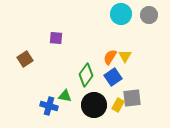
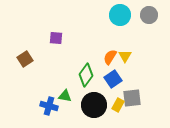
cyan circle: moved 1 px left, 1 px down
blue square: moved 2 px down
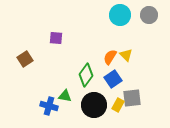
yellow triangle: moved 1 px right, 1 px up; rotated 16 degrees counterclockwise
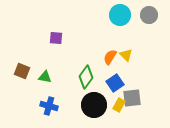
brown square: moved 3 px left, 12 px down; rotated 35 degrees counterclockwise
green diamond: moved 2 px down
blue square: moved 2 px right, 4 px down
green triangle: moved 20 px left, 19 px up
yellow rectangle: moved 1 px right
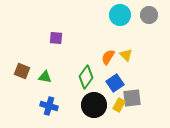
orange semicircle: moved 2 px left
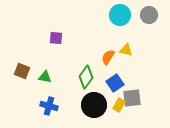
yellow triangle: moved 5 px up; rotated 32 degrees counterclockwise
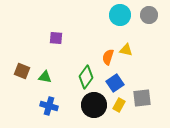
orange semicircle: rotated 14 degrees counterclockwise
gray square: moved 10 px right
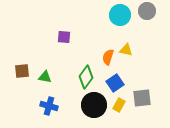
gray circle: moved 2 px left, 4 px up
purple square: moved 8 px right, 1 px up
brown square: rotated 28 degrees counterclockwise
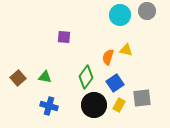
brown square: moved 4 px left, 7 px down; rotated 35 degrees counterclockwise
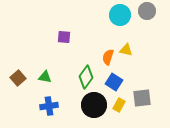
blue square: moved 1 px left, 1 px up; rotated 24 degrees counterclockwise
blue cross: rotated 24 degrees counterclockwise
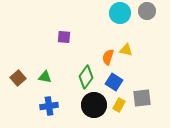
cyan circle: moved 2 px up
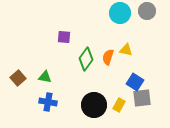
green diamond: moved 18 px up
blue square: moved 21 px right
blue cross: moved 1 px left, 4 px up; rotated 18 degrees clockwise
